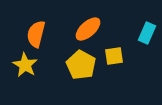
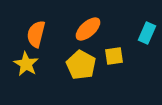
yellow star: moved 1 px right, 1 px up
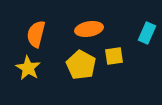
orange ellipse: moved 1 px right; rotated 32 degrees clockwise
yellow star: moved 2 px right, 4 px down
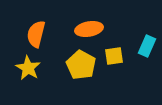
cyan rectangle: moved 13 px down
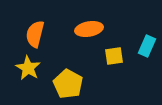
orange semicircle: moved 1 px left
yellow pentagon: moved 13 px left, 19 px down
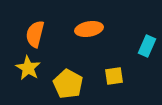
yellow square: moved 20 px down
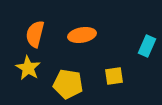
orange ellipse: moved 7 px left, 6 px down
yellow pentagon: rotated 20 degrees counterclockwise
